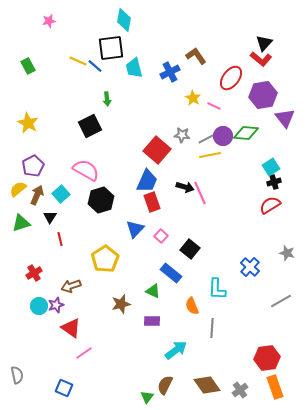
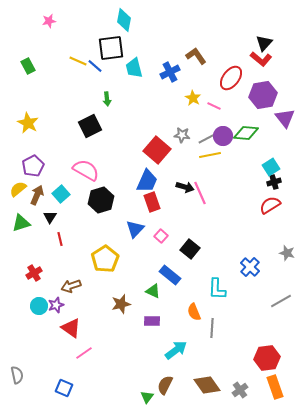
blue rectangle at (171, 273): moved 1 px left, 2 px down
orange semicircle at (192, 306): moved 2 px right, 6 px down
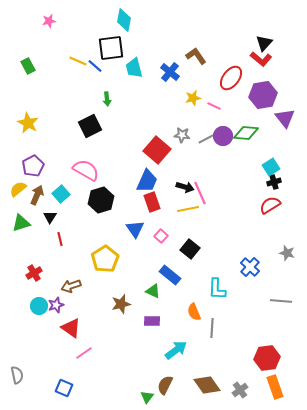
blue cross at (170, 72): rotated 24 degrees counterclockwise
yellow star at (193, 98): rotated 28 degrees clockwise
yellow line at (210, 155): moved 22 px left, 54 px down
blue triangle at (135, 229): rotated 18 degrees counterclockwise
gray line at (281, 301): rotated 35 degrees clockwise
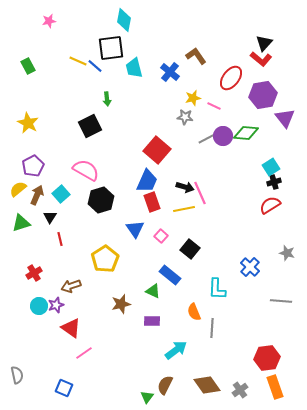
gray star at (182, 135): moved 3 px right, 18 px up
yellow line at (188, 209): moved 4 px left
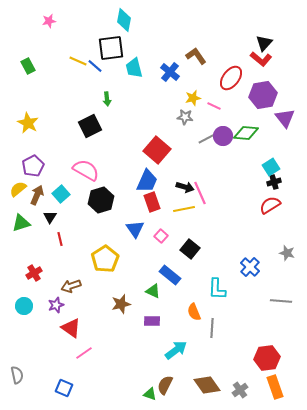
cyan circle at (39, 306): moved 15 px left
green triangle at (147, 397): moved 3 px right, 3 px up; rotated 48 degrees counterclockwise
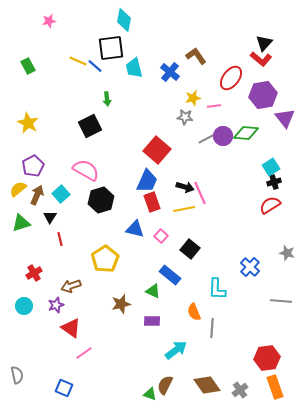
pink line at (214, 106): rotated 32 degrees counterclockwise
blue triangle at (135, 229): rotated 42 degrees counterclockwise
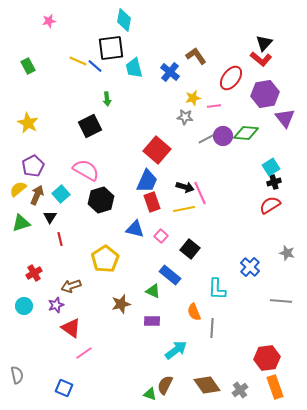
purple hexagon at (263, 95): moved 2 px right, 1 px up
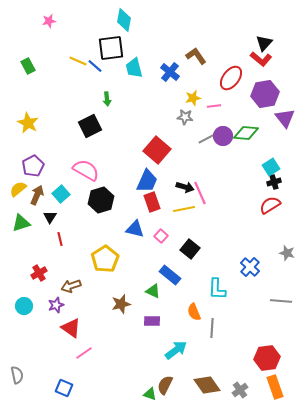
red cross at (34, 273): moved 5 px right
